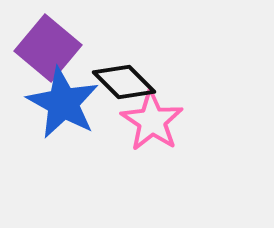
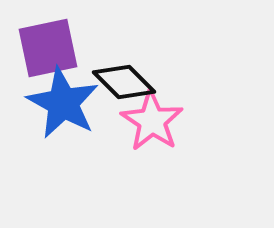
purple square: rotated 38 degrees clockwise
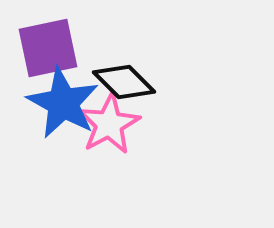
pink star: moved 43 px left, 3 px down; rotated 10 degrees clockwise
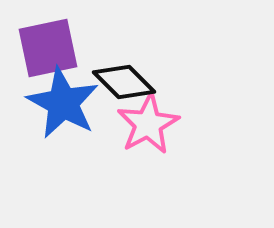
pink star: moved 39 px right
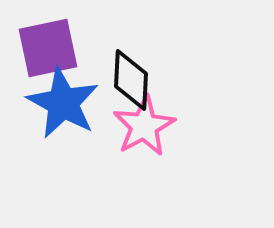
black diamond: moved 7 px right, 2 px up; rotated 48 degrees clockwise
pink star: moved 4 px left, 2 px down
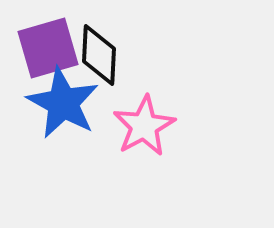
purple square: rotated 4 degrees counterclockwise
black diamond: moved 32 px left, 25 px up
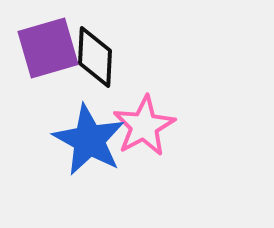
black diamond: moved 4 px left, 2 px down
blue star: moved 26 px right, 37 px down
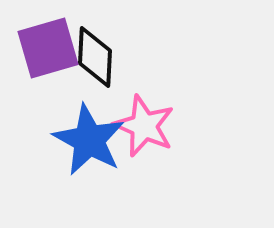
pink star: rotated 20 degrees counterclockwise
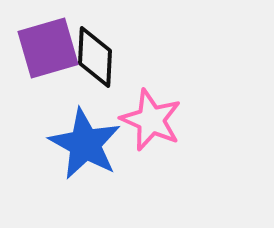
pink star: moved 7 px right, 6 px up
blue star: moved 4 px left, 4 px down
